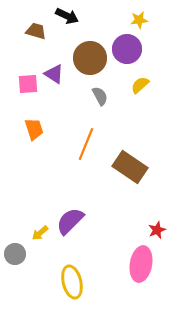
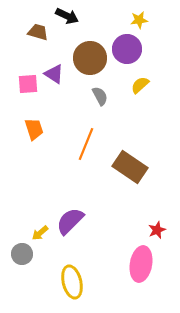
brown trapezoid: moved 2 px right, 1 px down
gray circle: moved 7 px right
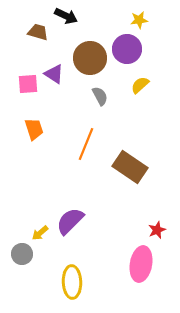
black arrow: moved 1 px left
yellow ellipse: rotated 12 degrees clockwise
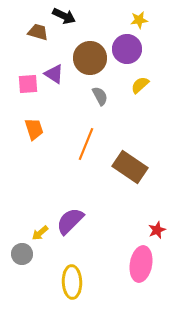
black arrow: moved 2 px left
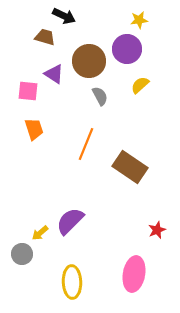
brown trapezoid: moved 7 px right, 5 px down
brown circle: moved 1 px left, 3 px down
pink square: moved 7 px down; rotated 10 degrees clockwise
pink ellipse: moved 7 px left, 10 px down
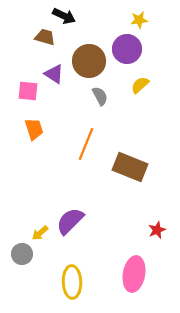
brown rectangle: rotated 12 degrees counterclockwise
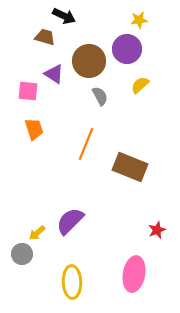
yellow arrow: moved 3 px left
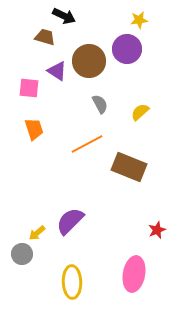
purple triangle: moved 3 px right, 3 px up
yellow semicircle: moved 27 px down
pink square: moved 1 px right, 3 px up
gray semicircle: moved 8 px down
orange line: moved 1 px right; rotated 40 degrees clockwise
brown rectangle: moved 1 px left
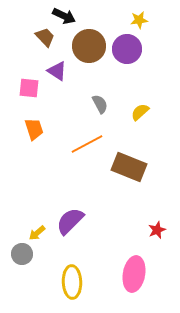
brown trapezoid: rotated 30 degrees clockwise
brown circle: moved 15 px up
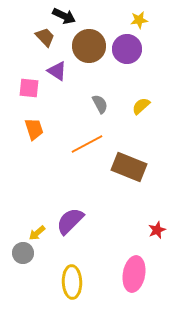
yellow semicircle: moved 1 px right, 6 px up
gray circle: moved 1 px right, 1 px up
